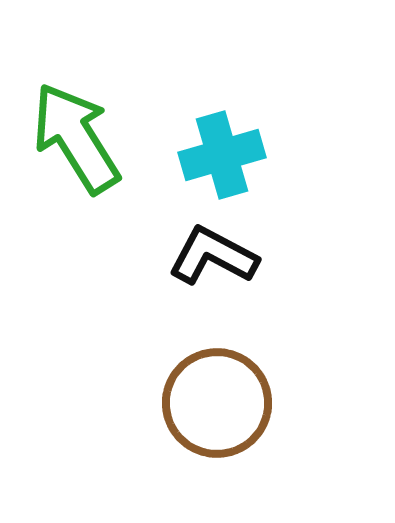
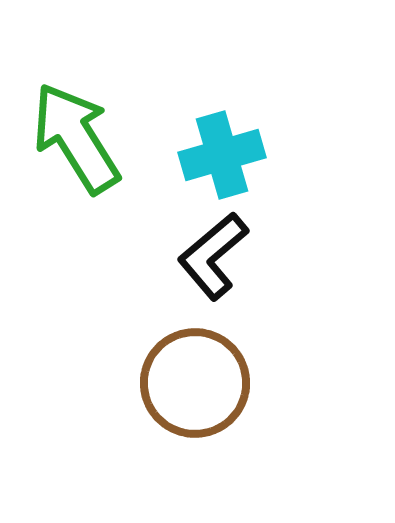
black L-shape: rotated 68 degrees counterclockwise
brown circle: moved 22 px left, 20 px up
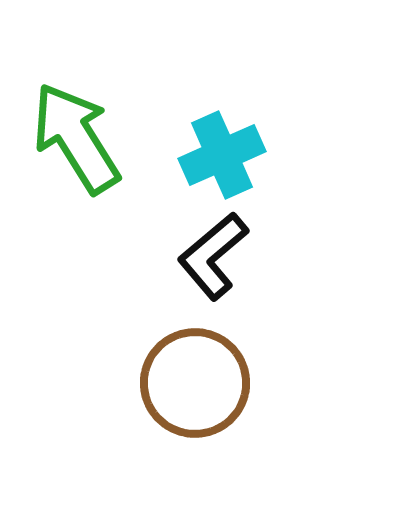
cyan cross: rotated 8 degrees counterclockwise
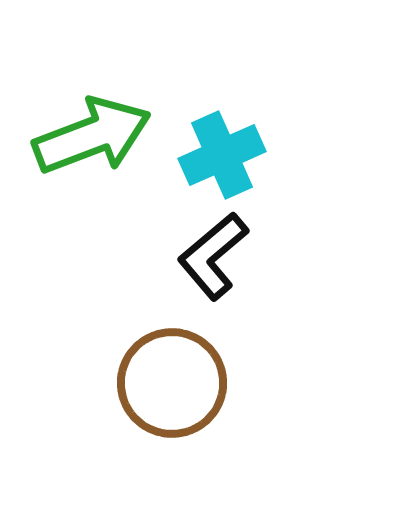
green arrow: moved 16 px right, 2 px up; rotated 101 degrees clockwise
brown circle: moved 23 px left
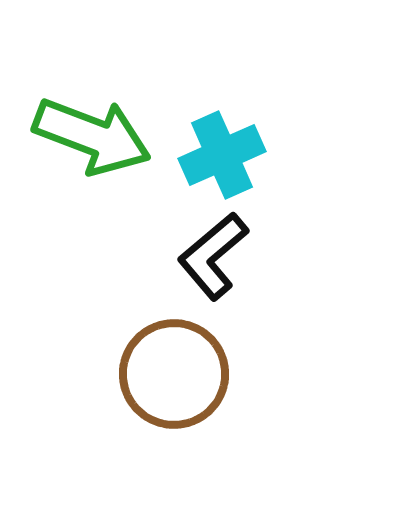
green arrow: rotated 42 degrees clockwise
brown circle: moved 2 px right, 9 px up
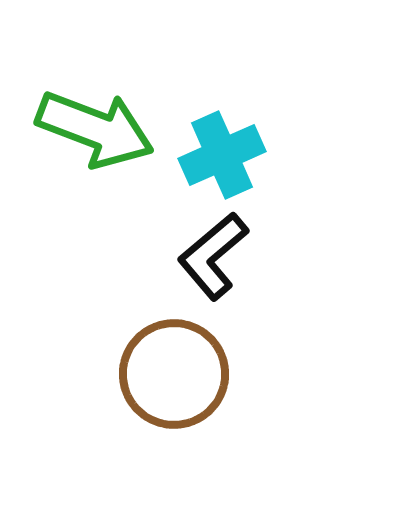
green arrow: moved 3 px right, 7 px up
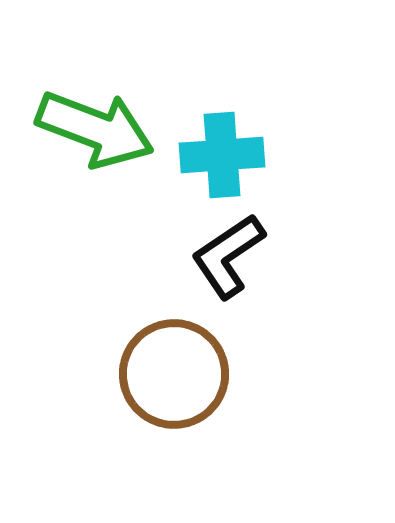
cyan cross: rotated 20 degrees clockwise
black L-shape: moved 15 px right; rotated 6 degrees clockwise
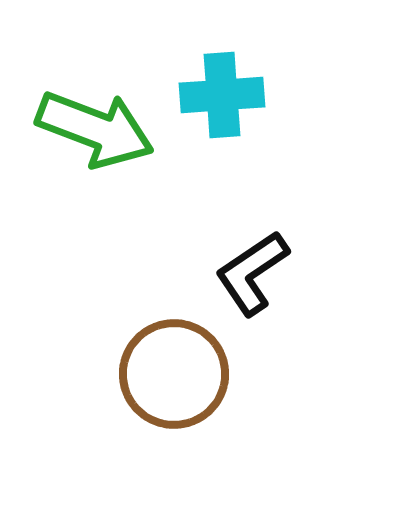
cyan cross: moved 60 px up
black L-shape: moved 24 px right, 17 px down
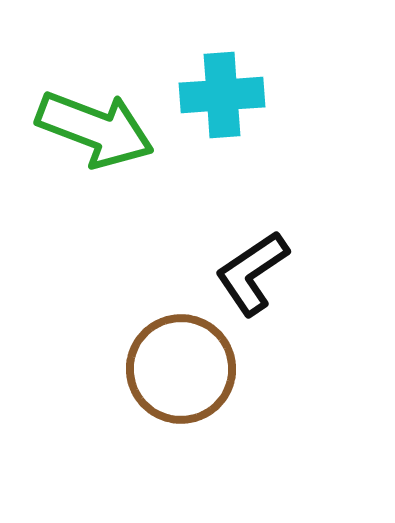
brown circle: moved 7 px right, 5 px up
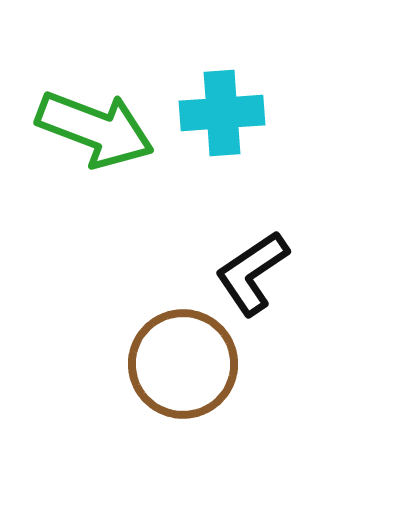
cyan cross: moved 18 px down
brown circle: moved 2 px right, 5 px up
